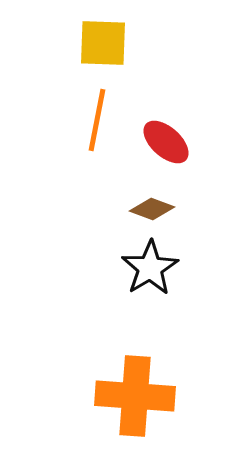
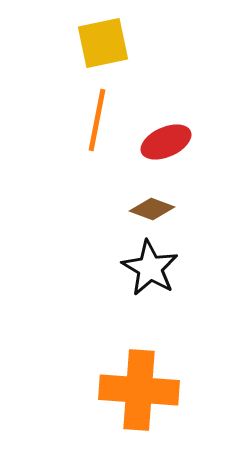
yellow square: rotated 14 degrees counterclockwise
red ellipse: rotated 66 degrees counterclockwise
black star: rotated 10 degrees counterclockwise
orange cross: moved 4 px right, 6 px up
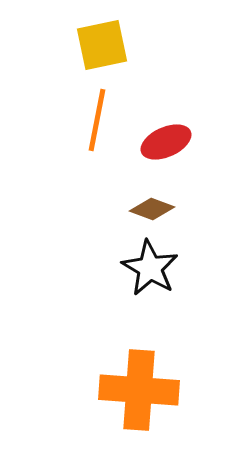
yellow square: moved 1 px left, 2 px down
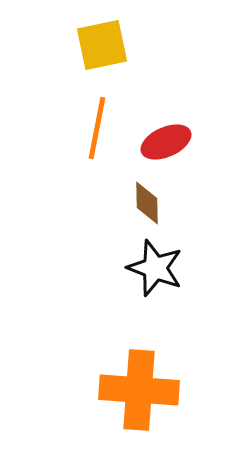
orange line: moved 8 px down
brown diamond: moved 5 px left, 6 px up; rotated 69 degrees clockwise
black star: moved 5 px right; rotated 10 degrees counterclockwise
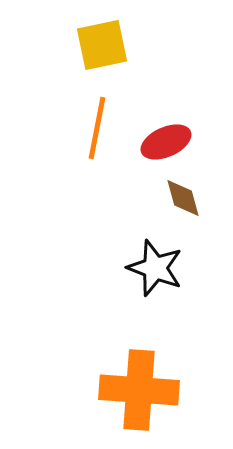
brown diamond: moved 36 px right, 5 px up; rotated 15 degrees counterclockwise
